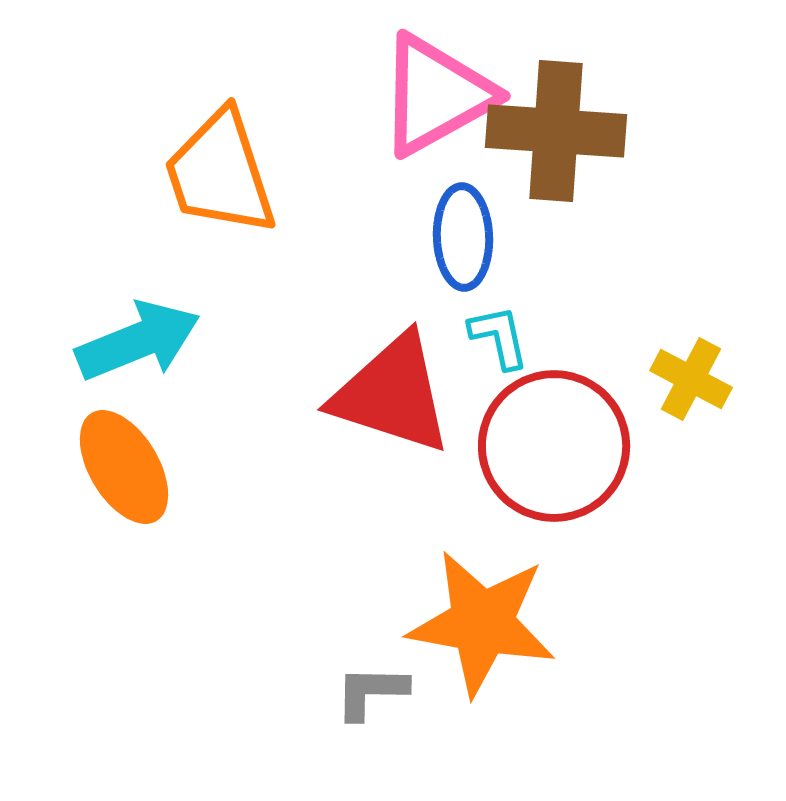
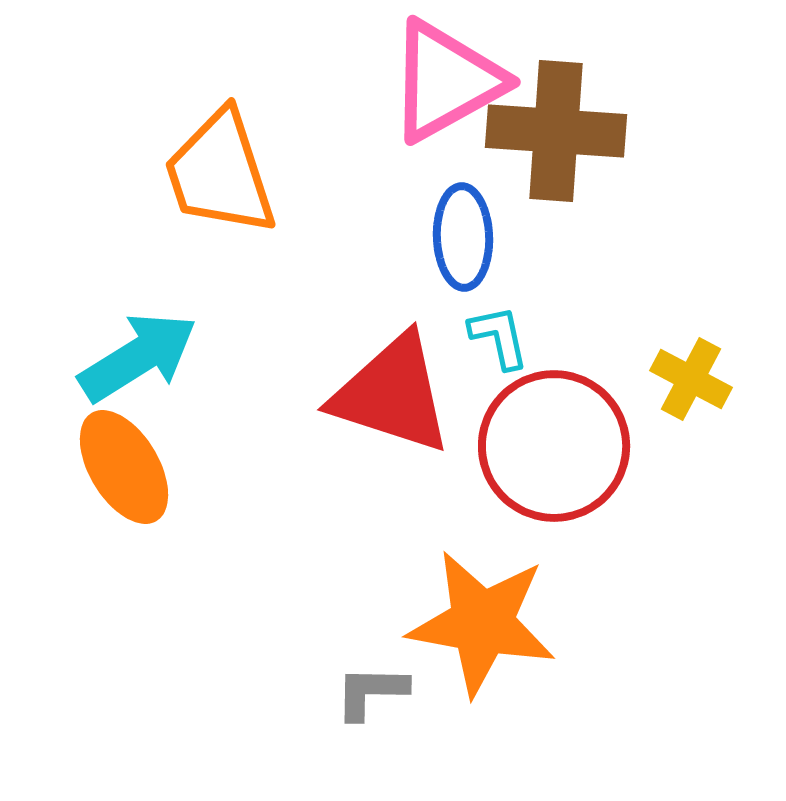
pink triangle: moved 10 px right, 14 px up
cyan arrow: moved 16 px down; rotated 10 degrees counterclockwise
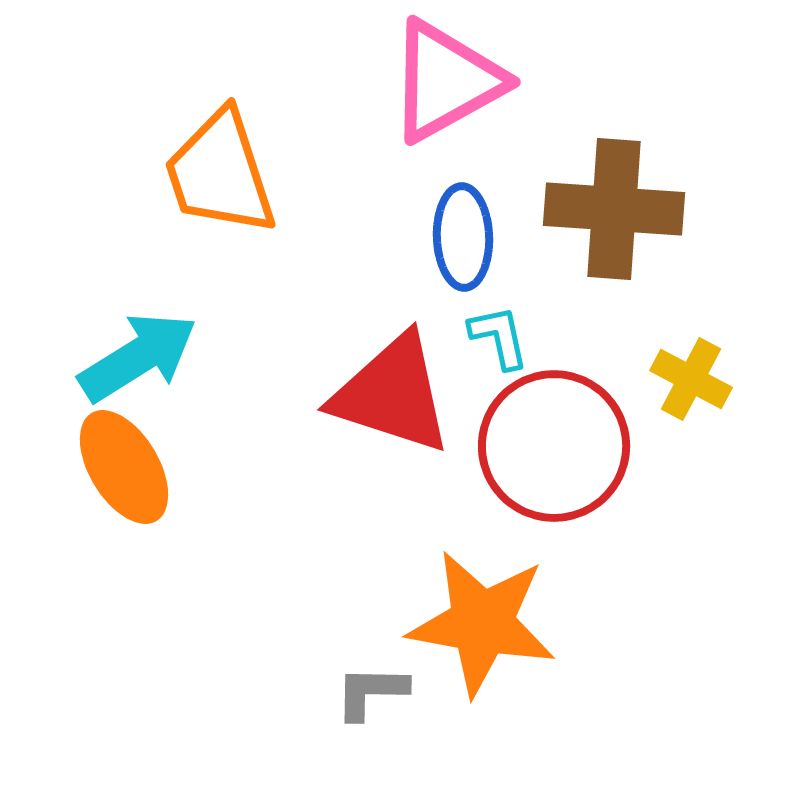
brown cross: moved 58 px right, 78 px down
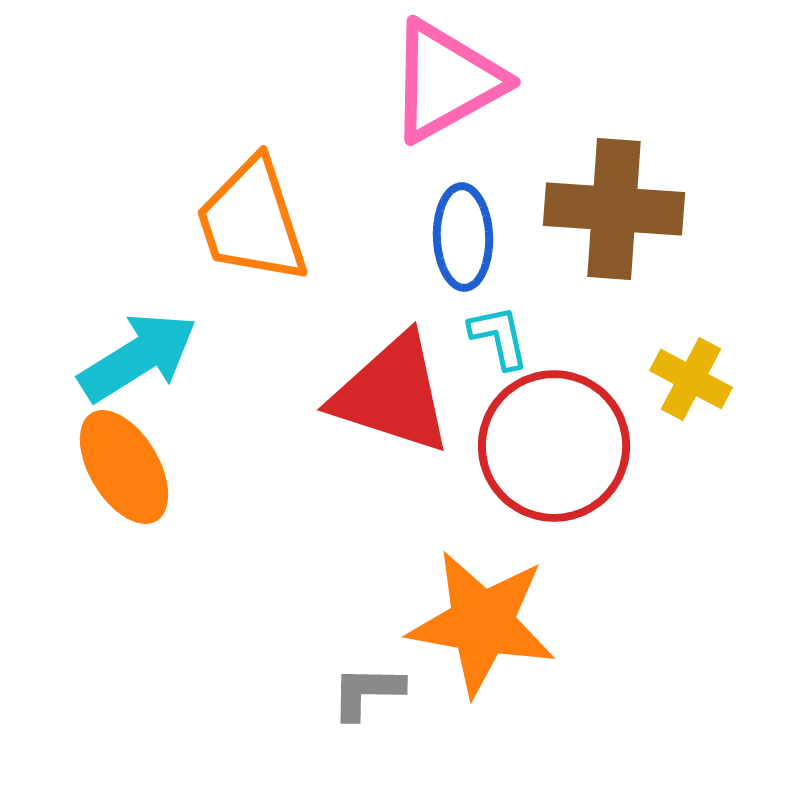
orange trapezoid: moved 32 px right, 48 px down
gray L-shape: moved 4 px left
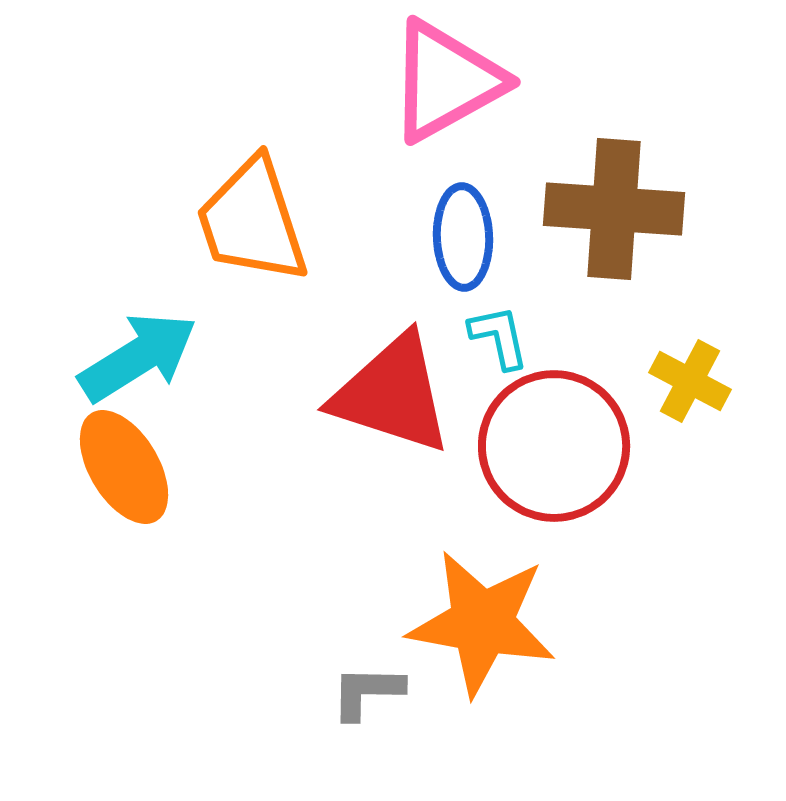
yellow cross: moved 1 px left, 2 px down
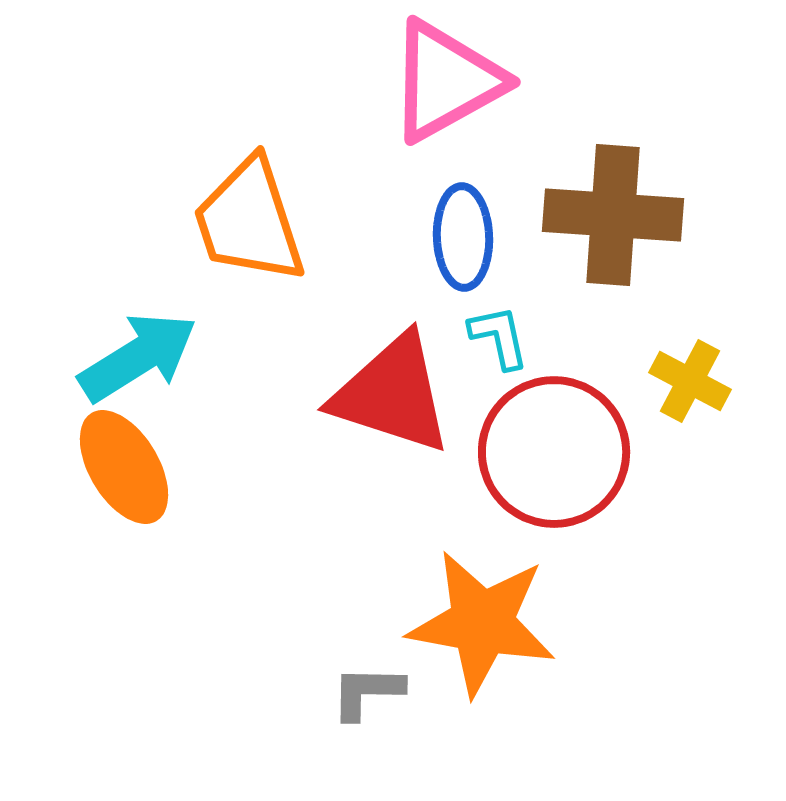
brown cross: moved 1 px left, 6 px down
orange trapezoid: moved 3 px left
red circle: moved 6 px down
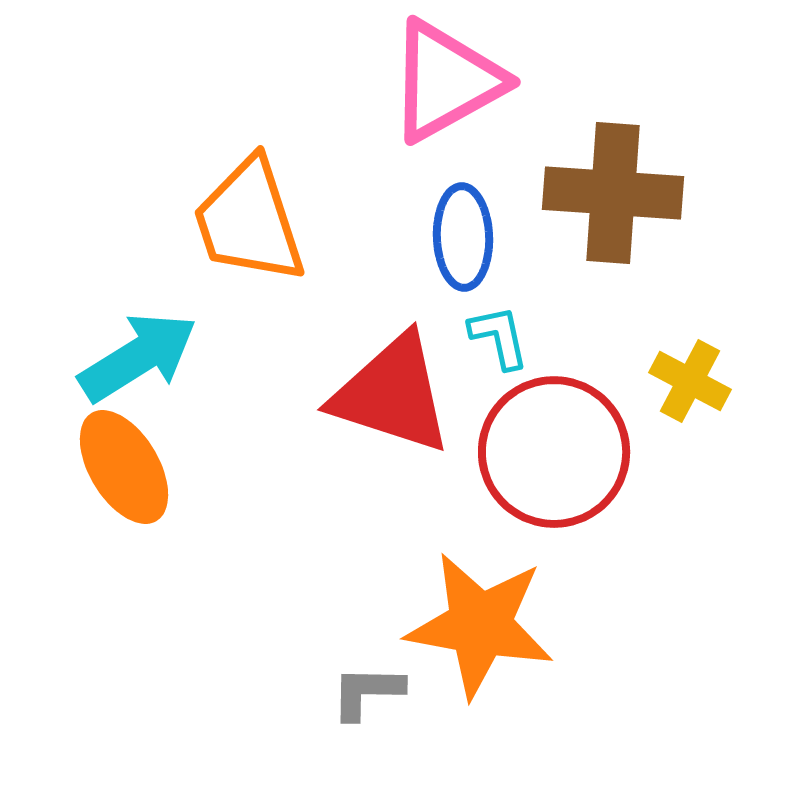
brown cross: moved 22 px up
orange star: moved 2 px left, 2 px down
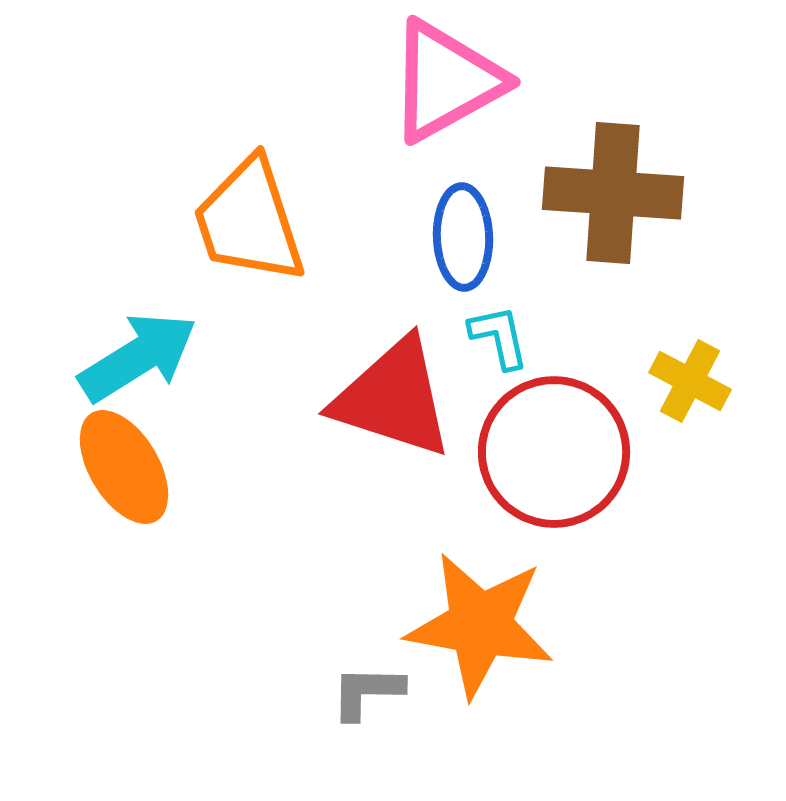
red triangle: moved 1 px right, 4 px down
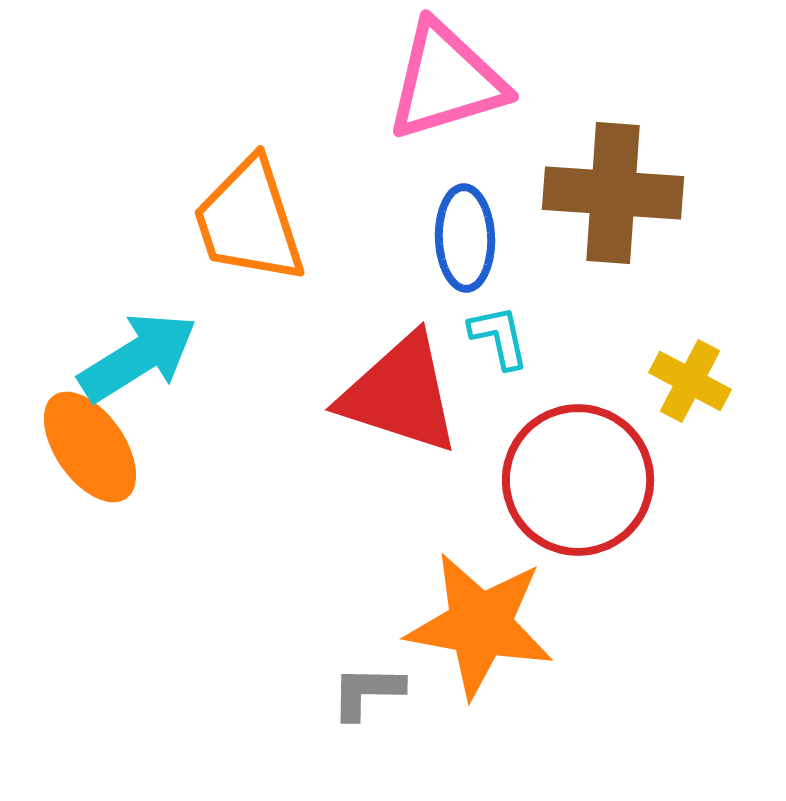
pink triangle: rotated 12 degrees clockwise
blue ellipse: moved 2 px right, 1 px down
red triangle: moved 7 px right, 4 px up
red circle: moved 24 px right, 28 px down
orange ellipse: moved 34 px left, 20 px up; rotated 4 degrees counterclockwise
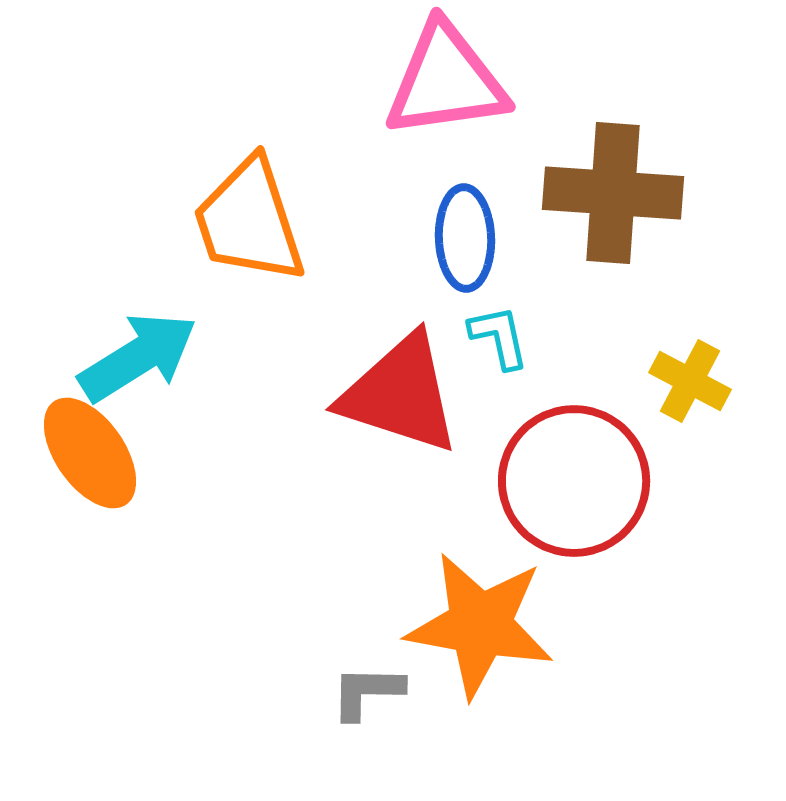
pink triangle: rotated 9 degrees clockwise
orange ellipse: moved 6 px down
red circle: moved 4 px left, 1 px down
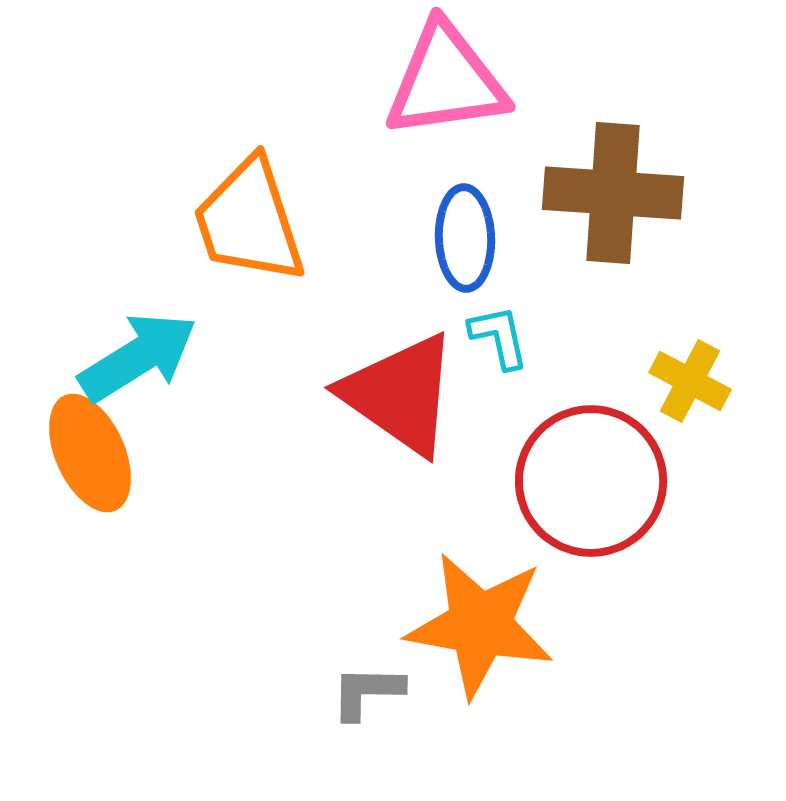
red triangle: rotated 17 degrees clockwise
orange ellipse: rotated 11 degrees clockwise
red circle: moved 17 px right
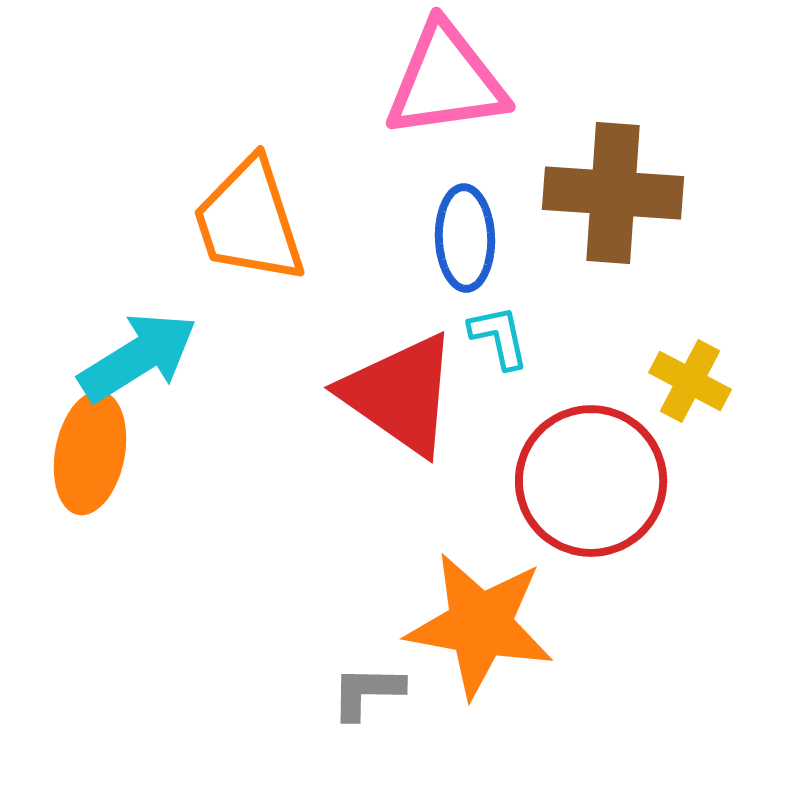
orange ellipse: rotated 35 degrees clockwise
